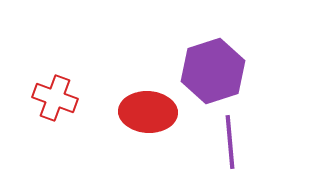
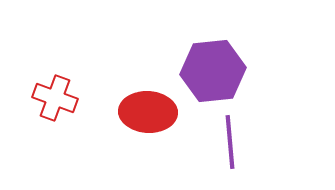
purple hexagon: rotated 12 degrees clockwise
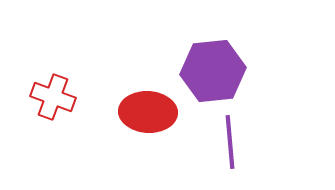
red cross: moved 2 px left, 1 px up
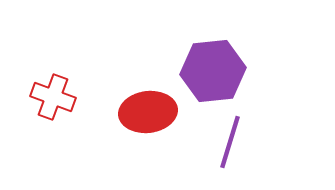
red ellipse: rotated 10 degrees counterclockwise
purple line: rotated 22 degrees clockwise
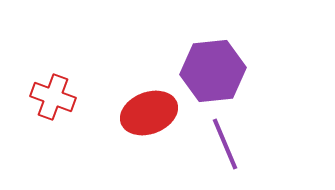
red ellipse: moved 1 px right, 1 px down; rotated 14 degrees counterclockwise
purple line: moved 5 px left, 2 px down; rotated 40 degrees counterclockwise
